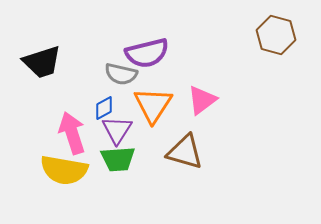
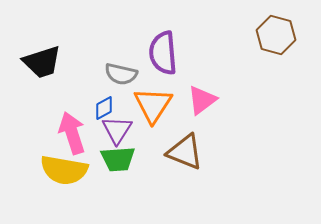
purple semicircle: moved 16 px right; rotated 99 degrees clockwise
brown triangle: rotated 6 degrees clockwise
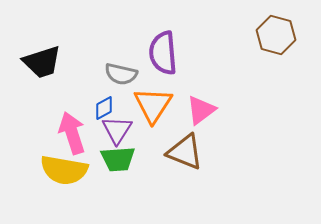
pink triangle: moved 1 px left, 10 px down
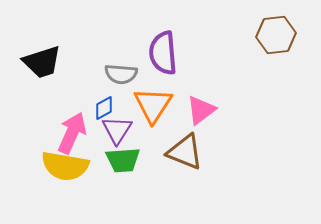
brown hexagon: rotated 21 degrees counterclockwise
gray semicircle: rotated 8 degrees counterclockwise
pink arrow: rotated 42 degrees clockwise
green trapezoid: moved 5 px right, 1 px down
yellow semicircle: moved 1 px right, 4 px up
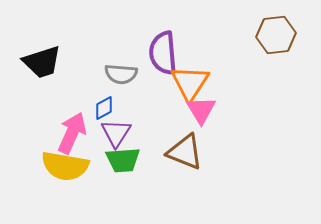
orange triangle: moved 37 px right, 22 px up
pink triangle: rotated 24 degrees counterclockwise
purple triangle: moved 1 px left, 3 px down
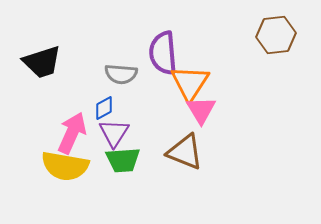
purple triangle: moved 2 px left
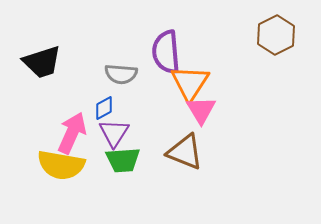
brown hexagon: rotated 21 degrees counterclockwise
purple semicircle: moved 3 px right, 1 px up
yellow semicircle: moved 4 px left, 1 px up
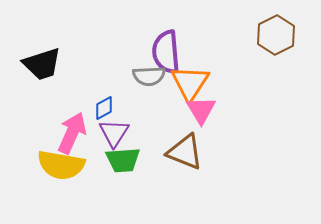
black trapezoid: moved 2 px down
gray semicircle: moved 28 px right, 2 px down; rotated 8 degrees counterclockwise
